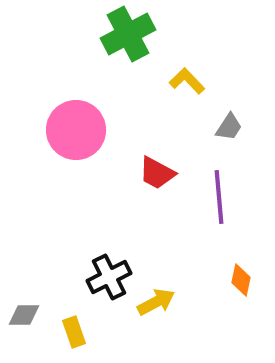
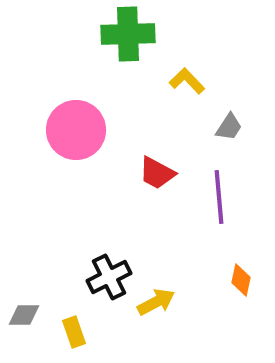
green cross: rotated 26 degrees clockwise
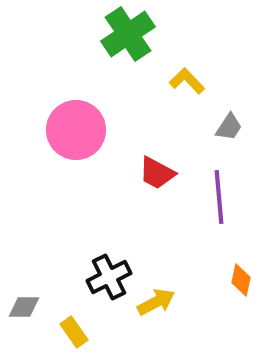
green cross: rotated 32 degrees counterclockwise
gray diamond: moved 8 px up
yellow rectangle: rotated 16 degrees counterclockwise
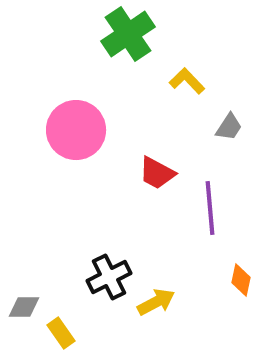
purple line: moved 9 px left, 11 px down
yellow rectangle: moved 13 px left, 1 px down
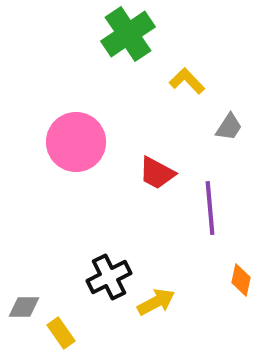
pink circle: moved 12 px down
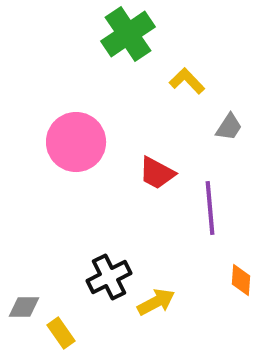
orange diamond: rotated 8 degrees counterclockwise
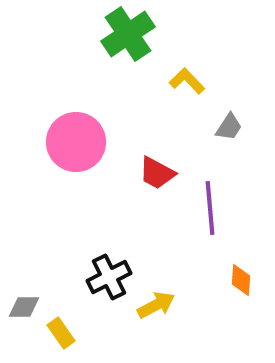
yellow arrow: moved 3 px down
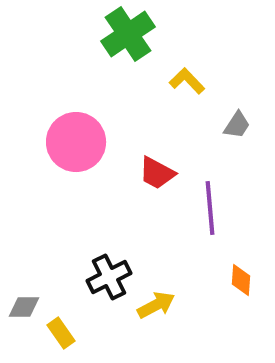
gray trapezoid: moved 8 px right, 2 px up
